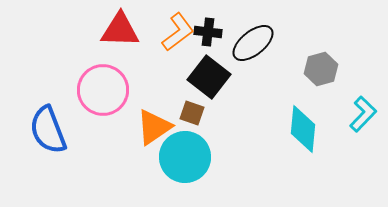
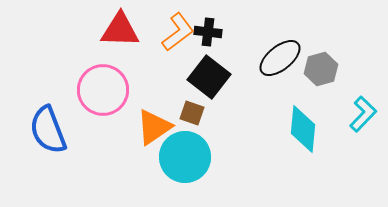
black ellipse: moved 27 px right, 15 px down
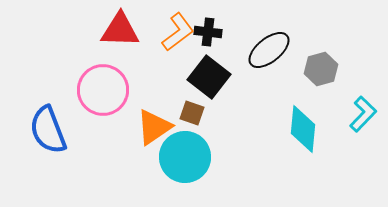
black ellipse: moved 11 px left, 8 px up
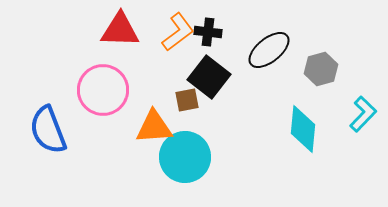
brown square: moved 5 px left, 13 px up; rotated 30 degrees counterclockwise
orange triangle: rotated 30 degrees clockwise
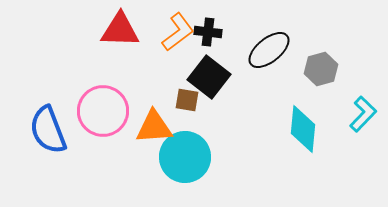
pink circle: moved 21 px down
brown square: rotated 20 degrees clockwise
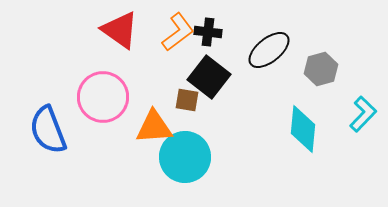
red triangle: rotated 33 degrees clockwise
pink circle: moved 14 px up
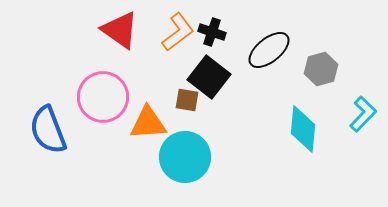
black cross: moved 4 px right; rotated 12 degrees clockwise
orange triangle: moved 6 px left, 4 px up
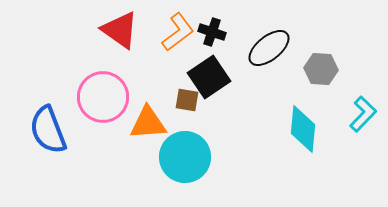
black ellipse: moved 2 px up
gray hexagon: rotated 20 degrees clockwise
black square: rotated 18 degrees clockwise
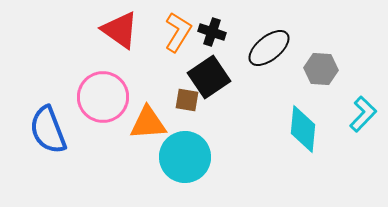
orange L-shape: rotated 21 degrees counterclockwise
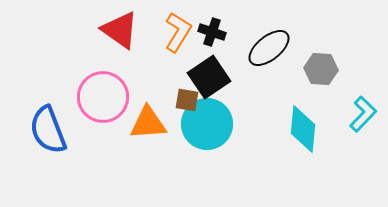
cyan circle: moved 22 px right, 33 px up
